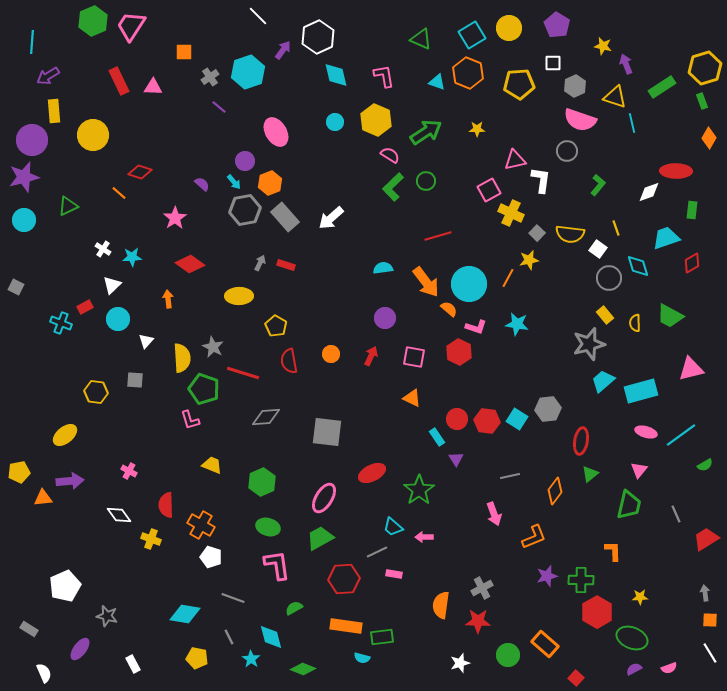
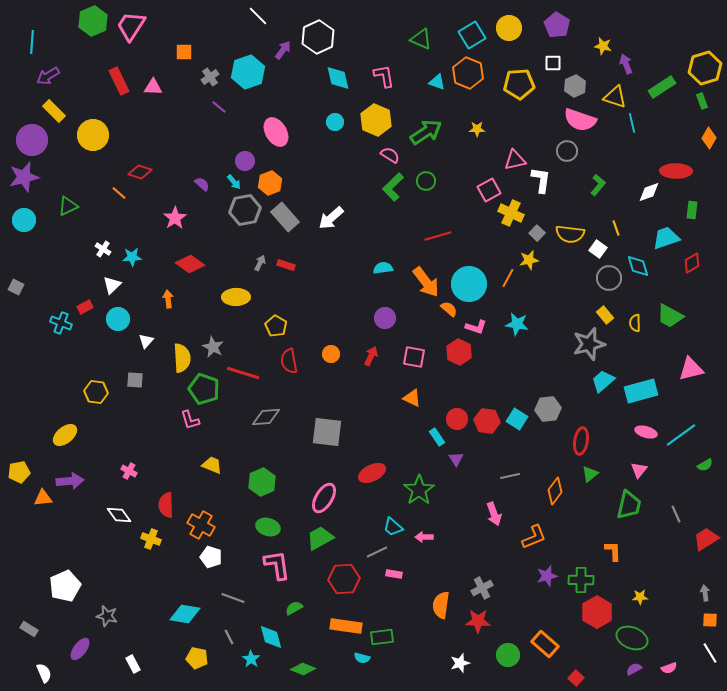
cyan diamond at (336, 75): moved 2 px right, 3 px down
yellow rectangle at (54, 111): rotated 40 degrees counterclockwise
yellow ellipse at (239, 296): moved 3 px left, 1 px down
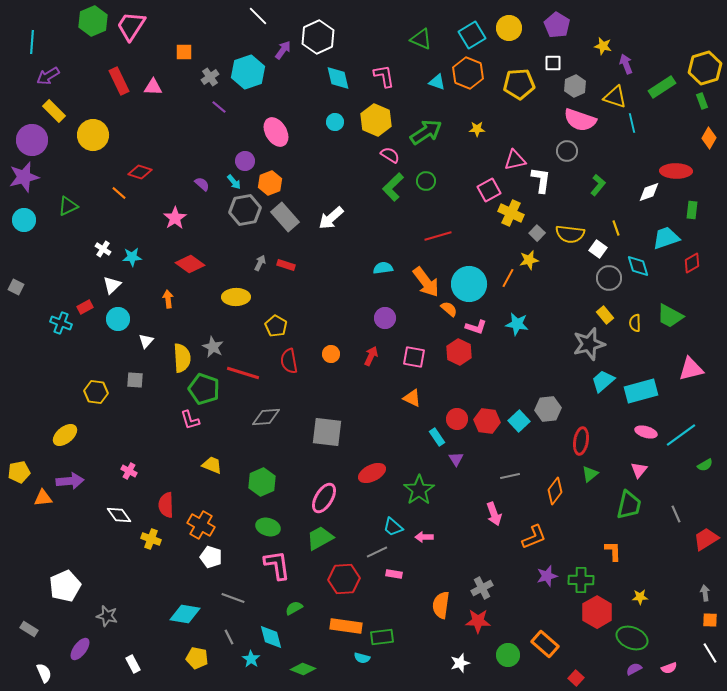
cyan square at (517, 419): moved 2 px right, 2 px down; rotated 15 degrees clockwise
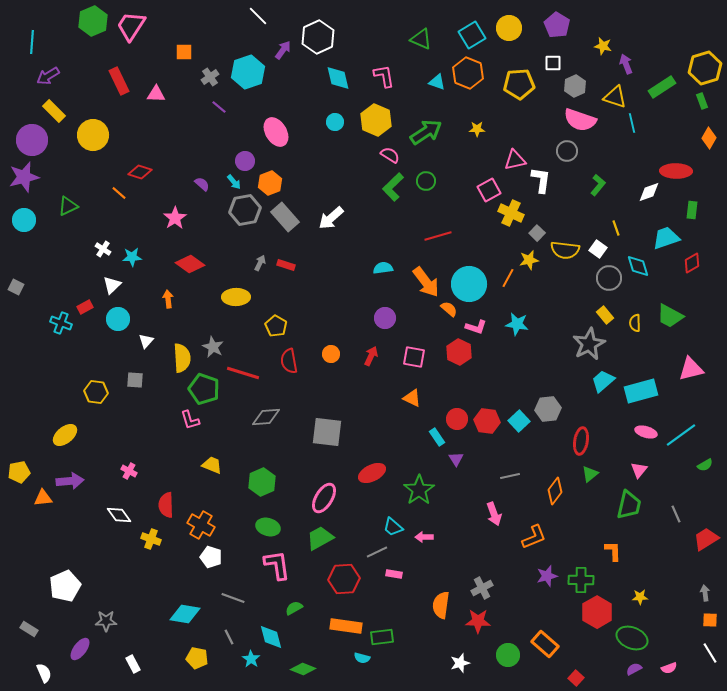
pink triangle at (153, 87): moved 3 px right, 7 px down
yellow semicircle at (570, 234): moved 5 px left, 16 px down
gray star at (589, 344): rotated 12 degrees counterclockwise
gray star at (107, 616): moved 1 px left, 5 px down; rotated 15 degrees counterclockwise
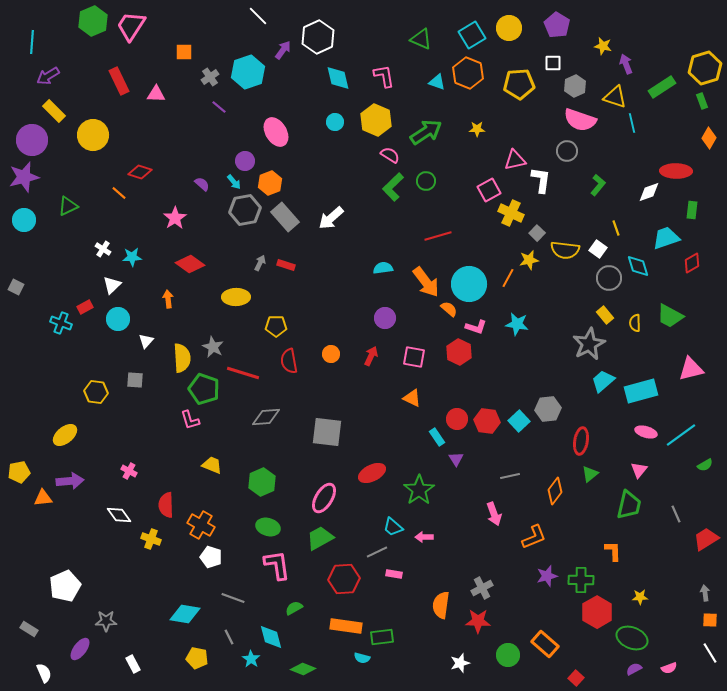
yellow pentagon at (276, 326): rotated 30 degrees counterclockwise
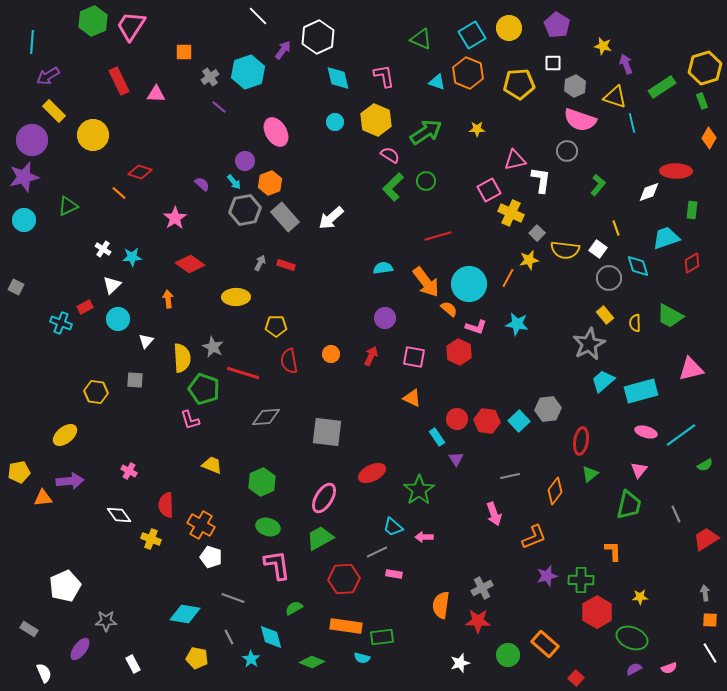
green diamond at (303, 669): moved 9 px right, 7 px up
